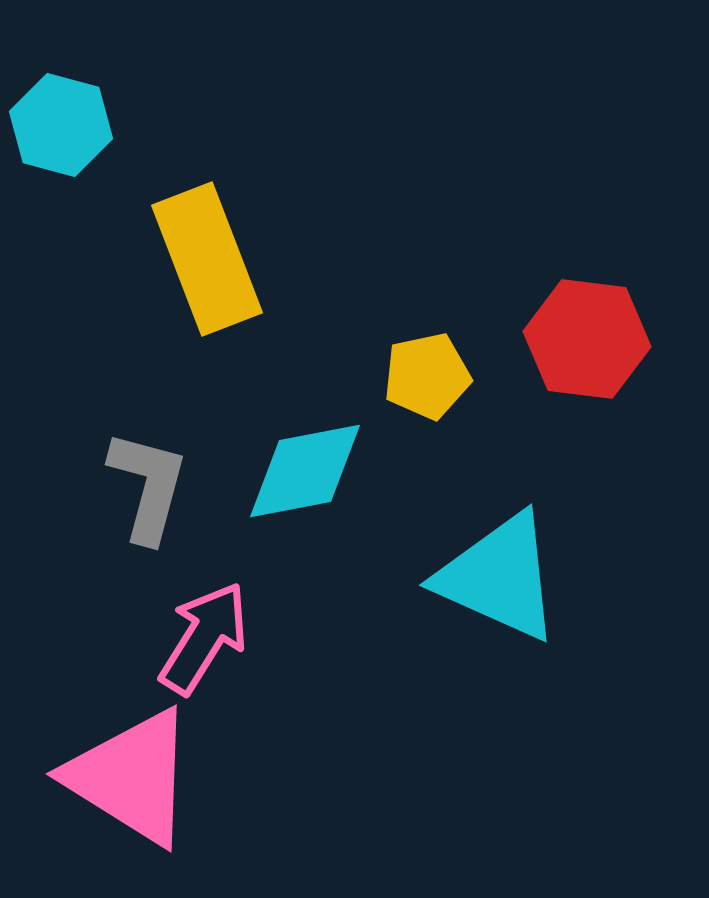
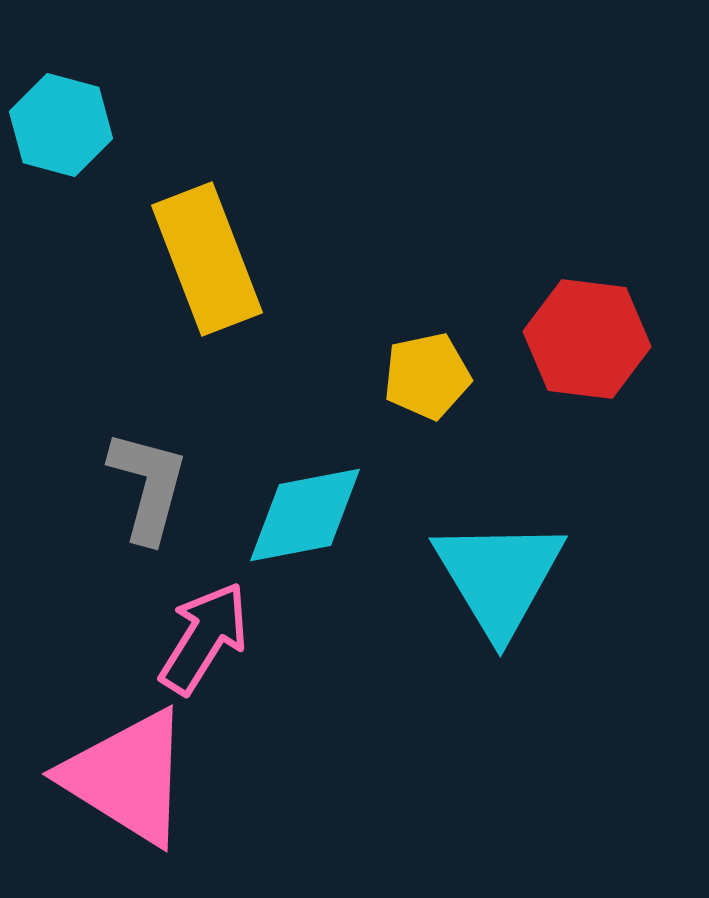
cyan diamond: moved 44 px down
cyan triangle: rotated 35 degrees clockwise
pink triangle: moved 4 px left
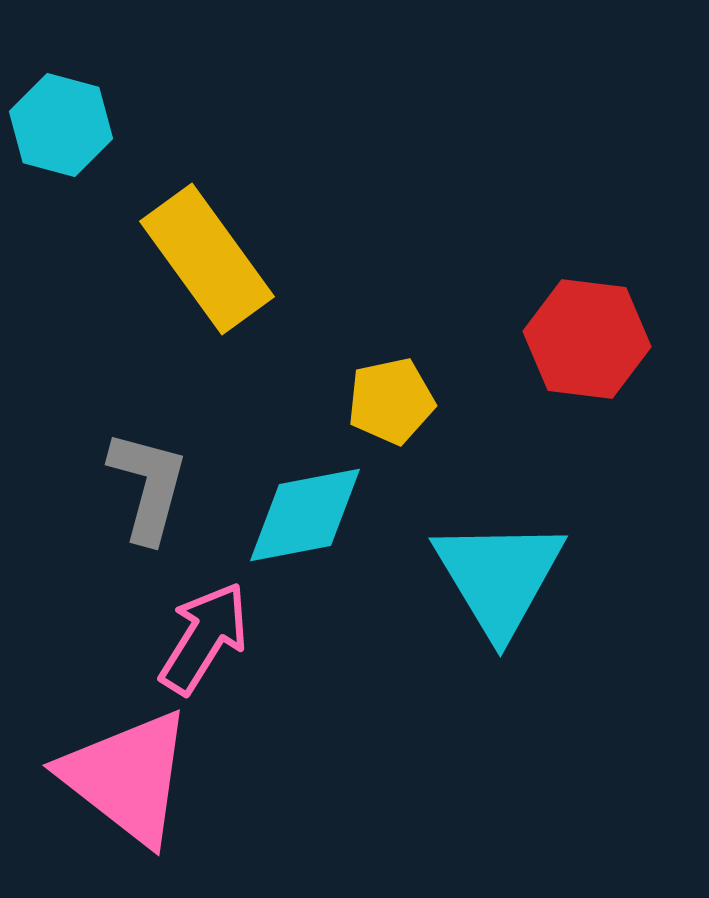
yellow rectangle: rotated 15 degrees counterclockwise
yellow pentagon: moved 36 px left, 25 px down
pink triangle: rotated 6 degrees clockwise
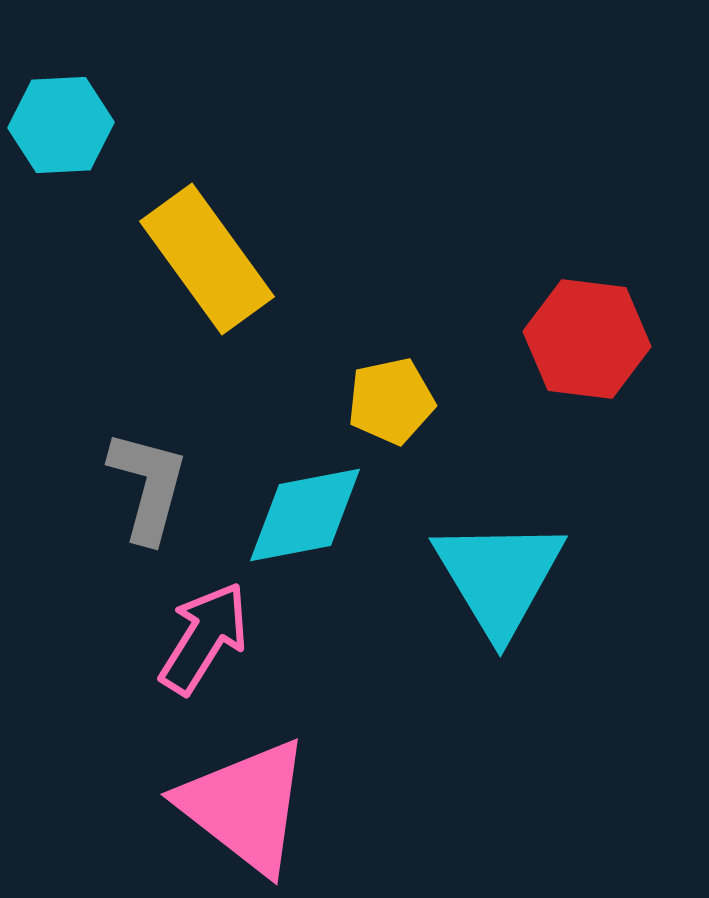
cyan hexagon: rotated 18 degrees counterclockwise
pink triangle: moved 118 px right, 29 px down
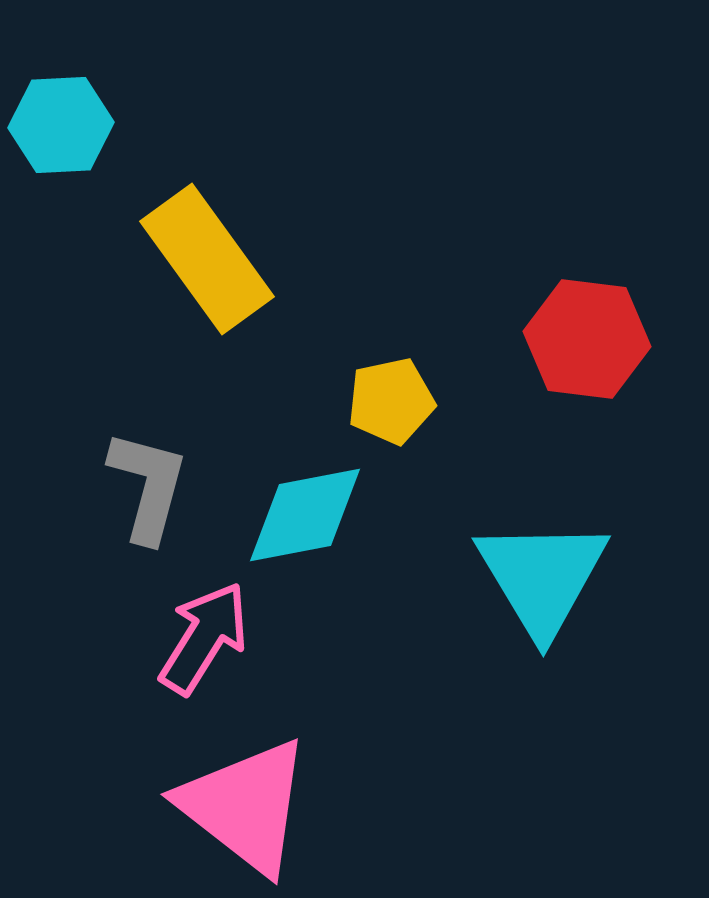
cyan triangle: moved 43 px right
